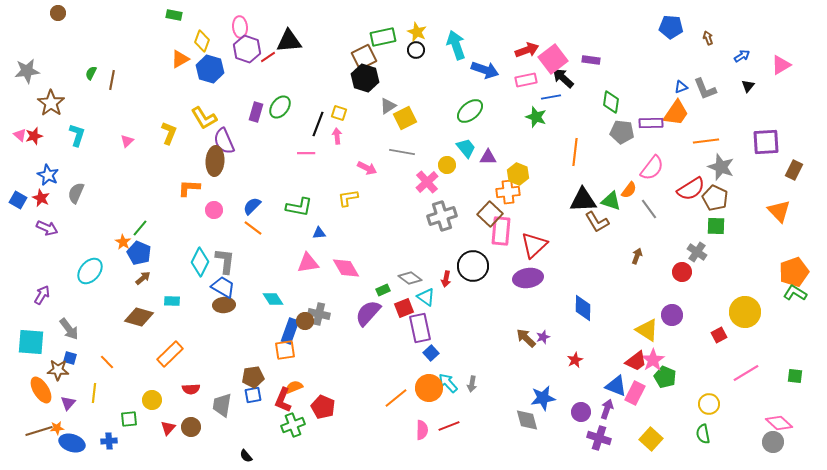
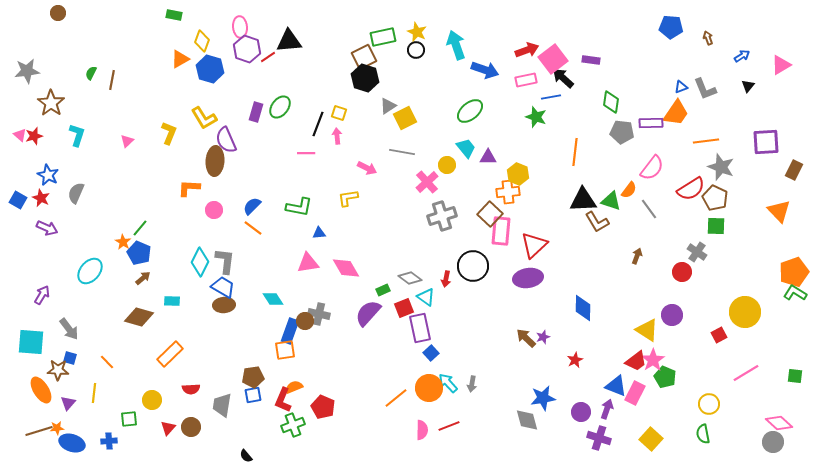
purple semicircle at (224, 141): moved 2 px right, 1 px up
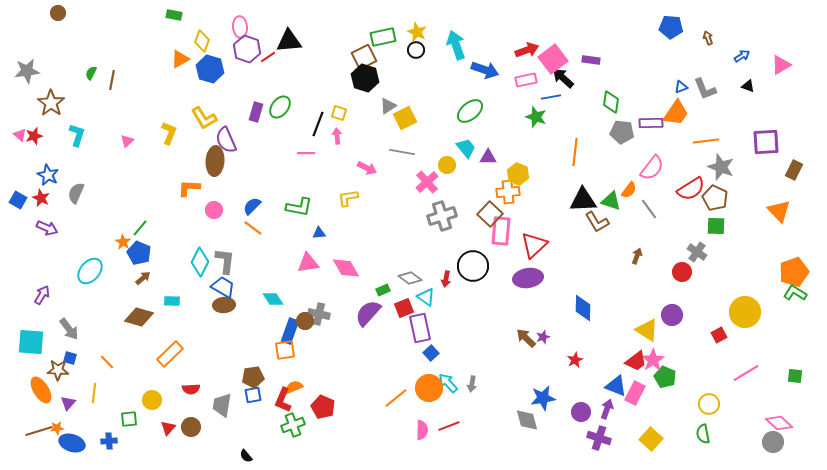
black triangle at (748, 86): rotated 48 degrees counterclockwise
